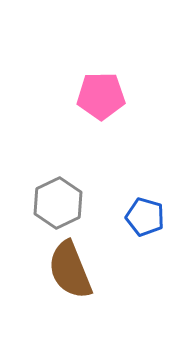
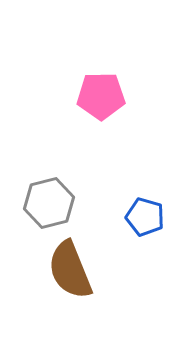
gray hexagon: moved 9 px left; rotated 12 degrees clockwise
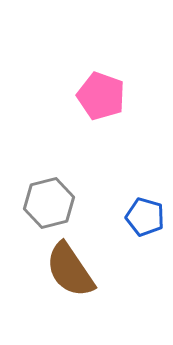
pink pentagon: rotated 21 degrees clockwise
brown semicircle: rotated 12 degrees counterclockwise
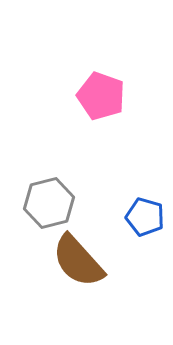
brown semicircle: moved 8 px right, 9 px up; rotated 8 degrees counterclockwise
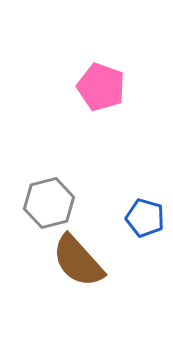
pink pentagon: moved 9 px up
blue pentagon: moved 1 px down
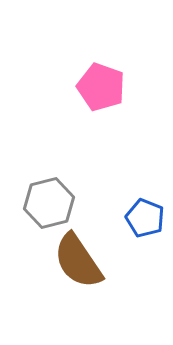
blue pentagon: rotated 6 degrees clockwise
brown semicircle: rotated 8 degrees clockwise
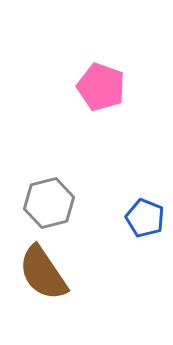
brown semicircle: moved 35 px left, 12 px down
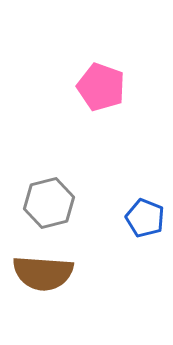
brown semicircle: rotated 52 degrees counterclockwise
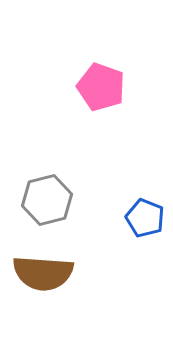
gray hexagon: moved 2 px left, 3 px up
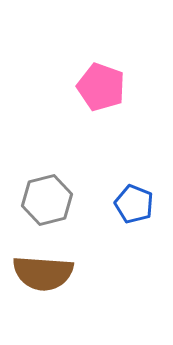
blue pentagon: moved 11 px left, 14 px up
